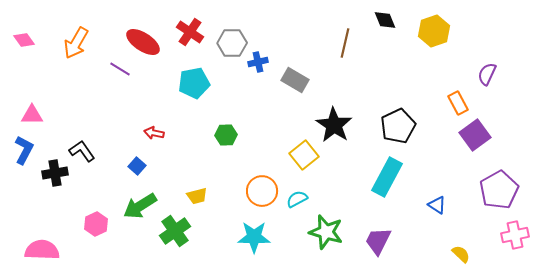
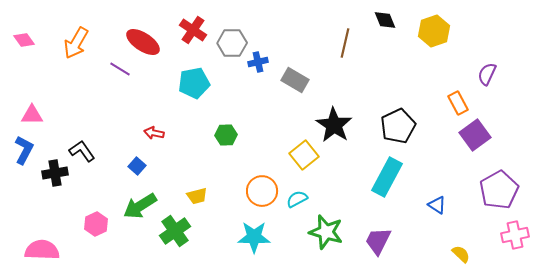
red cross: moved 3 px right, 2 px up
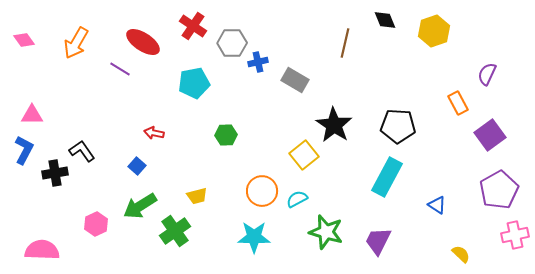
red cross: moved 4 px up
black pentagon: rotated 28 degrees clockwise
purple square: moved 15 px right
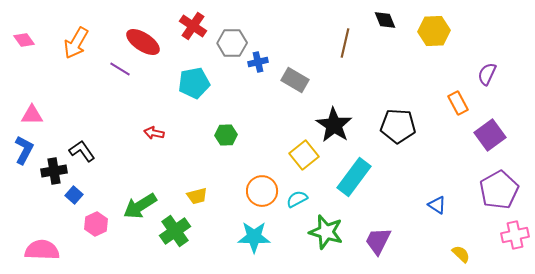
yellow hexagon: rotated 16 degrees clockwise
blue square: moved 63 px left, 29 px down
black cross: moved 1 px left, 2 px up
cyan rectangle: moved 33 px left; rotated 9 degrees clockwise
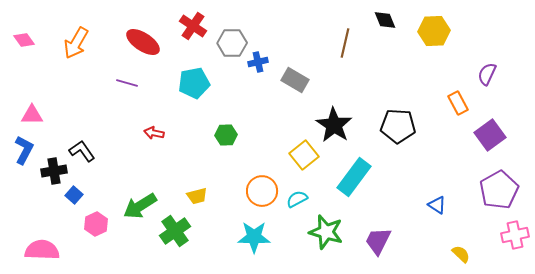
purple line: moved 7 px right, 14 px down; rotated 15 degrees counterclockwise
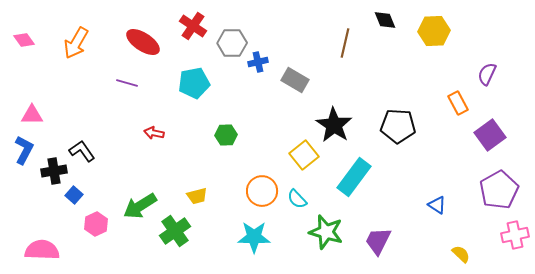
cyan semicircle: rotated 105 degrees counterclockwise
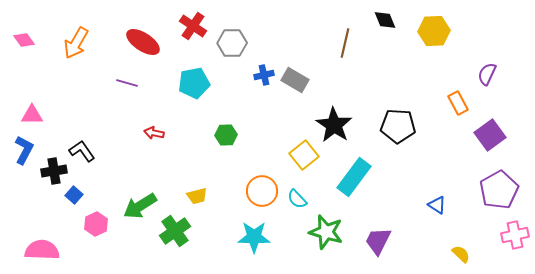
blue cross: moved 6 px right, 13 px down
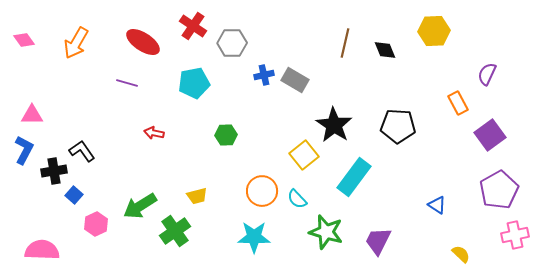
black diamond: moved 30 px down
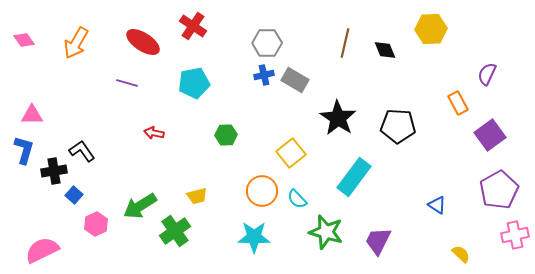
yellow hexagon: moved 3 px left, 2 px up
gray hexagon: moved 35 px right
black star: moved 4 px right, 7 px up
blue L-shape: rotated 12 degrees counterclockwise
yellow square: moved 13 px left, 2 px up
pink semicircle: rotated 28 degrees counterclockwise
